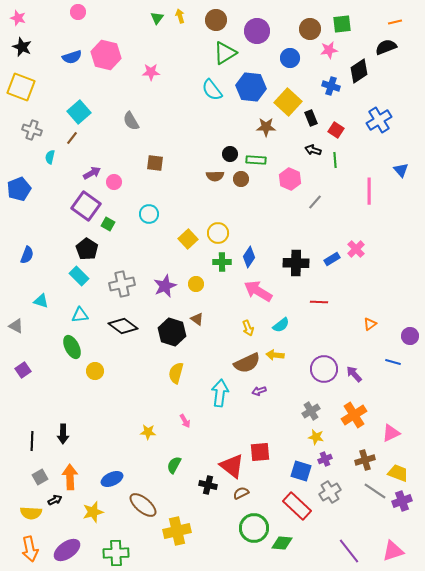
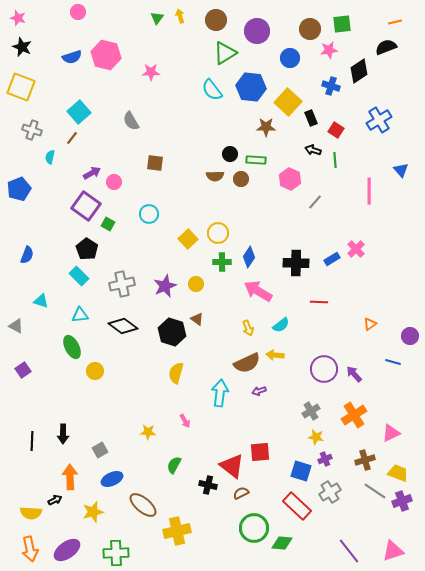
gray square at (40, 477): moved 60 px right, 27 px up
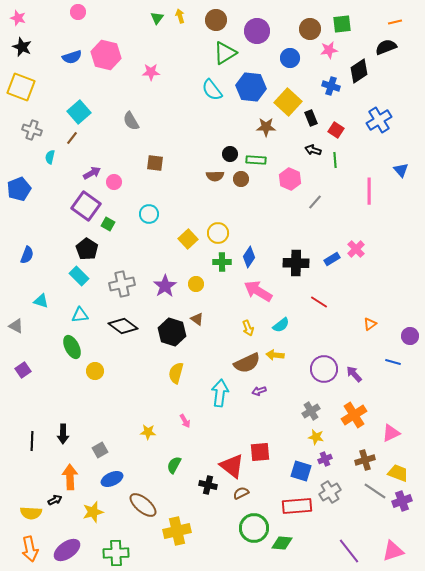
purple star at (165, 286): rotated 10 degrees counterclockwise
red line at (319, 302): rotated 30 degrees clockwise
red rectangle at (297, 506): rotated 48 degrees counterclockwise
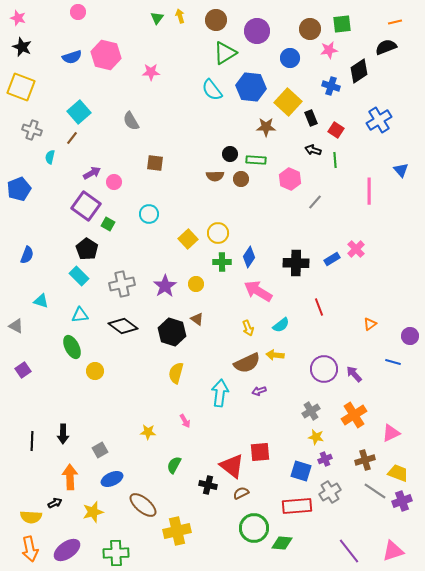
red line at (319, 302): moved 5 px down; rotated 36 degrees clockwise
black arrow at (55, 500): moved 3 px down
yellow semicircle at (31, 513): moved 4 px down
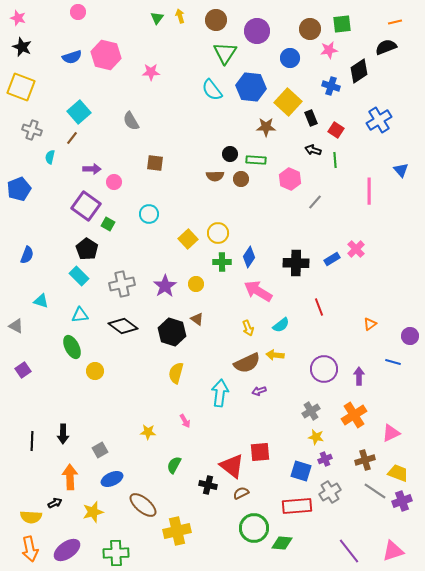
green triangle at (225, 53): rotated 25 degrees counterclockwise
purple arrow at (92, 173): moved 4 px up; rotated 30 degrees clockwise
purple arrow at (354, 374): moved 5 px right, 2 px down; rotated 42 degrees clockwise
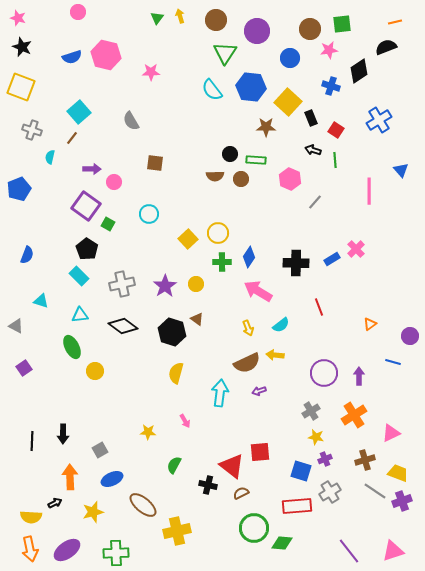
purple circle at (324, 369): moved 4 px down
purple square at (23, 370): moved 1 px right, 2 px up
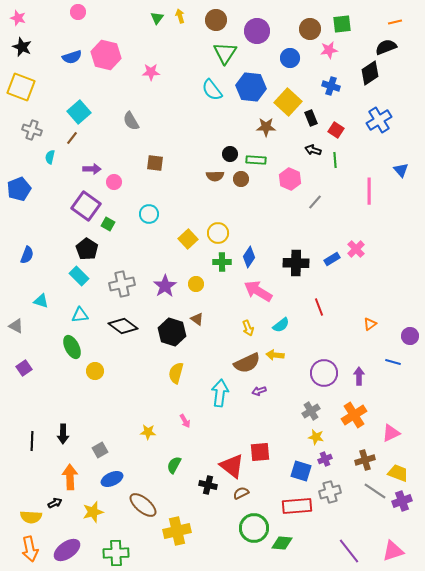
black diamond at (359, 71): moved 11 px right, 2 px down
gray cross at (330, 492): rotated 15 degrees clockwise
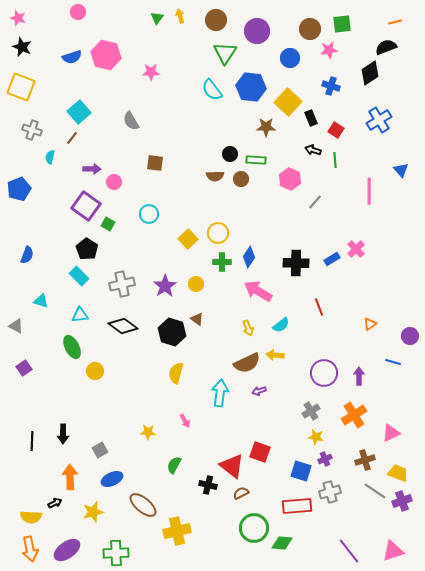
red square at (260, 452): rotated 25 degrees clockwise
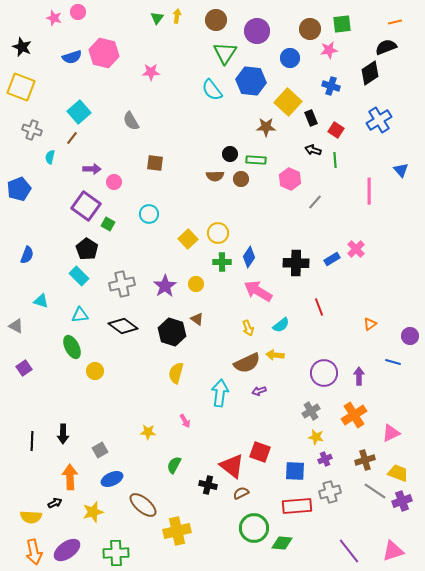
yellow arrow at (180, 16): moved 3 px left; rotated 24 degrees clockwise
pink star at (18, 18): moved 36 px right
pink hexagon at (106, 55): moved 2 px left, 2 px up
blue hexagon at (251, 87): moved 6 px up
blue square at (301, 471): moved 6 px left; rotated 15 degrees counterclockwise
orange arrow at (30, 549): moved 4 px right, 3 px down
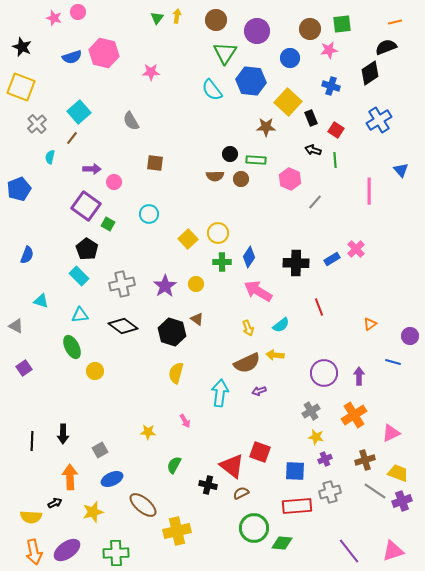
gray cross at (32, 130): moved 5 px right, 6 px up; rotated 30 degrees clockwise
